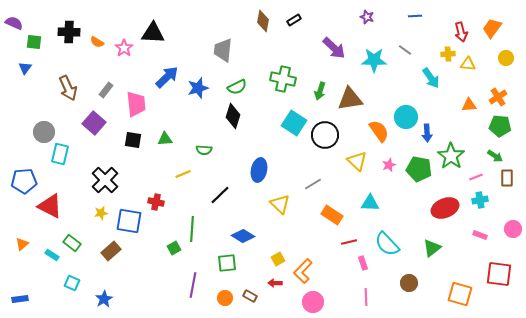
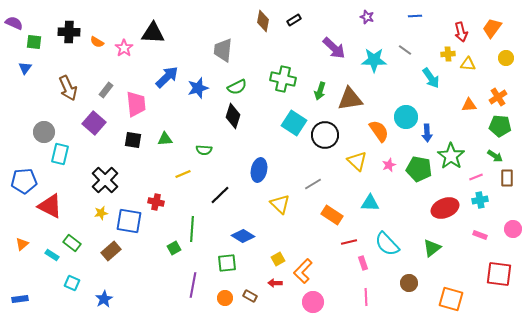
orange square at (460, 294): moved 9 px left, 5 px down
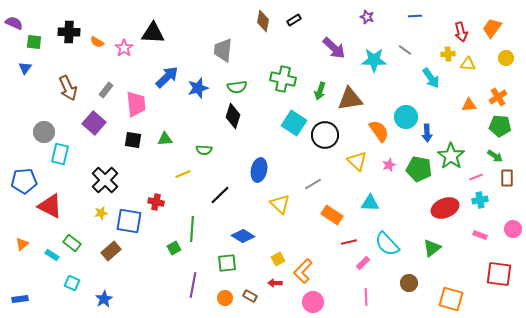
green semicircle at (237, 87): rotated 18 degrees clockwise
pink rectangle at (363, 263): rotated 64 degrees clockwise
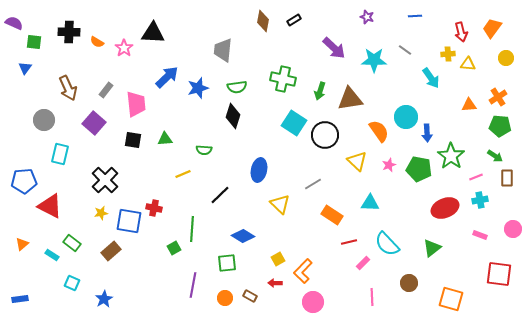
gray circle at (44, 132): moved 12 px up
red cross at (156, 202): moved 2 px left, 6 px down
pink line at (366, 297): moved 6 px right
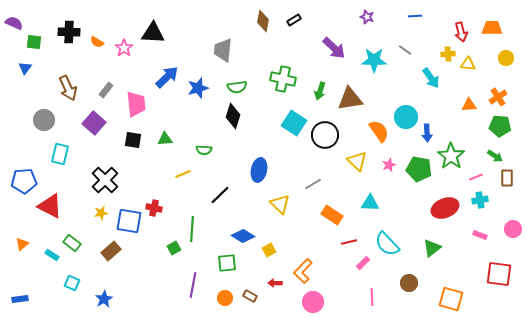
orange trapezoid at (492, 28): rotated 55 degrees clockwise
yellow square at (278, 259): moved 9 px left, 9 px up
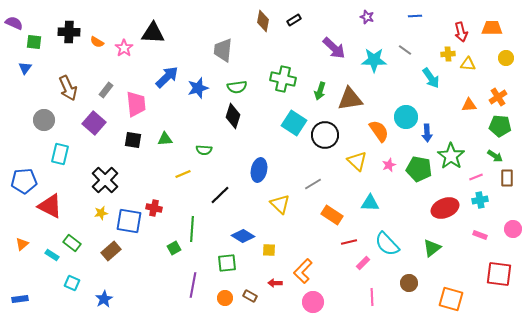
yellow square at (269, 250): rotated 32 degrees clockwise
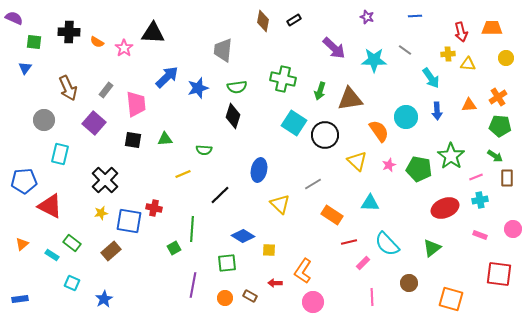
purple semicircle at (14, 23): moved 5 px up
blue arrow at (427, 133): moved 10 px right, 22 px up
orange L-shape at (303, 271): rotated 10 degrees counterclockwise
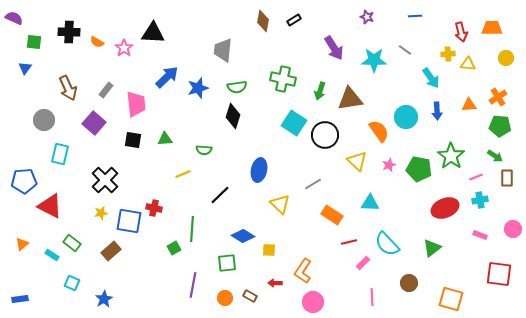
purple arrow at (334, 48): rotated 15 degrees clockwise
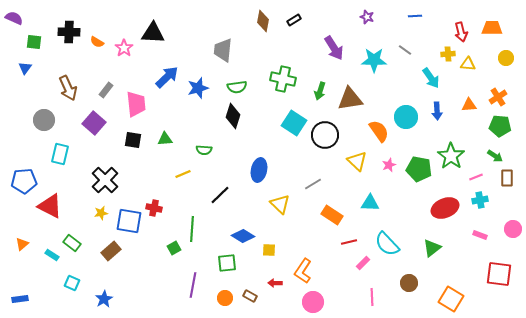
orange square at (451, 299): rotated 15 degrees clockwise
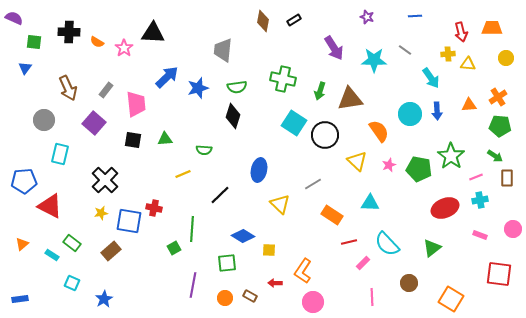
cyan circle at (406, 117): moved 4 px right, 3 px up
